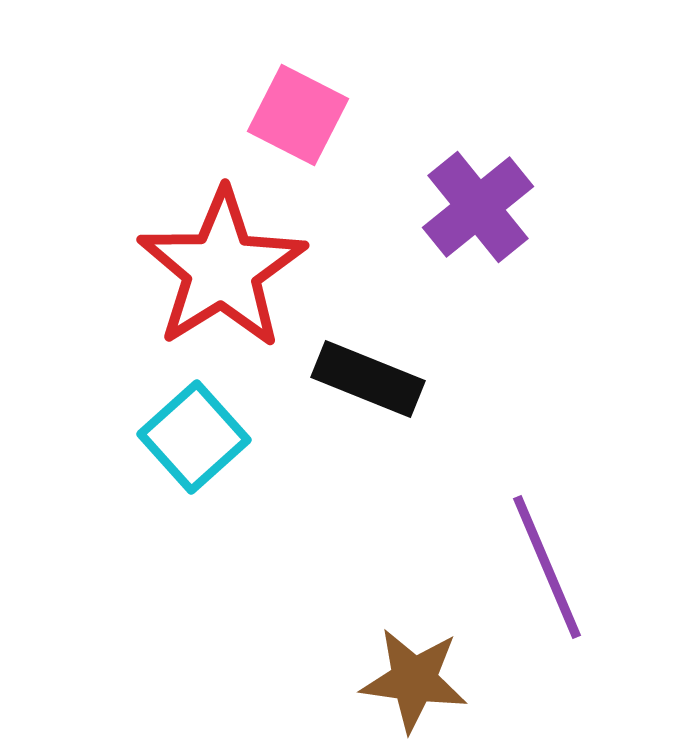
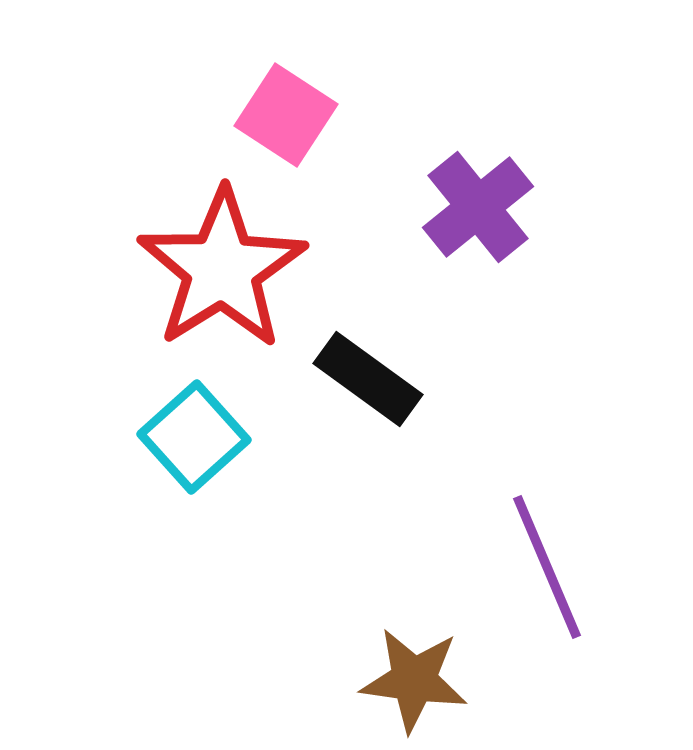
pink square: moved 12 px left; rotated 6 degrees clockwise
black rectangle: rotated 14 degrees clockwise
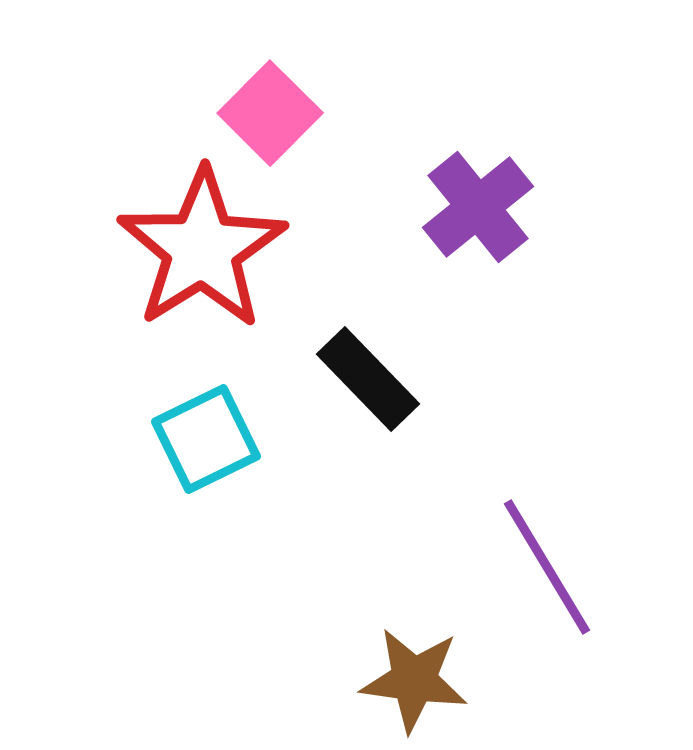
pink square: moved 16 px left, 2 px up; rotated 12 degrees clockwise
red star: moved 20 px left, 20 px up
black rectangle: rotated 10 degrees clockwise
cyan square: moved 12 px right, 2 px down; rotated 16 degrees clockwise
purple line: rotated 8 degrees counterclockwise
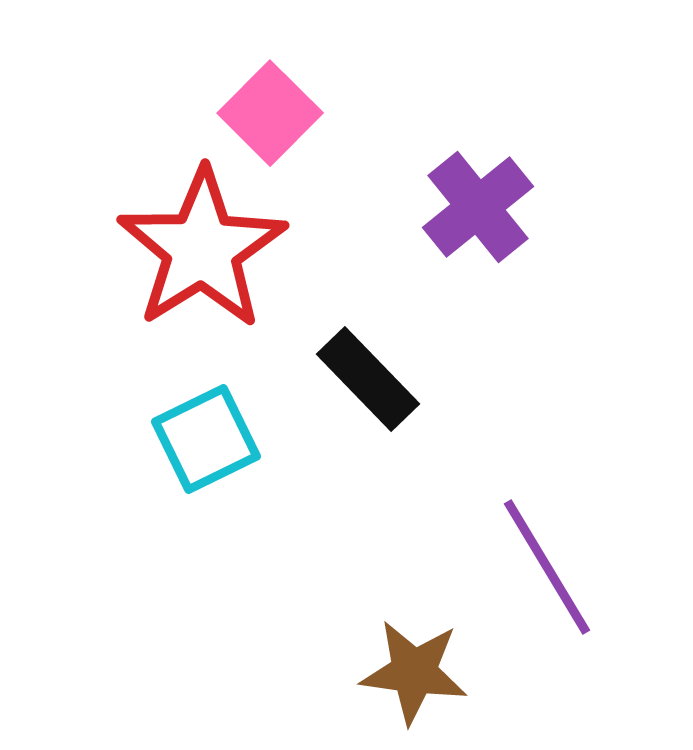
brown star: moved 8 px up
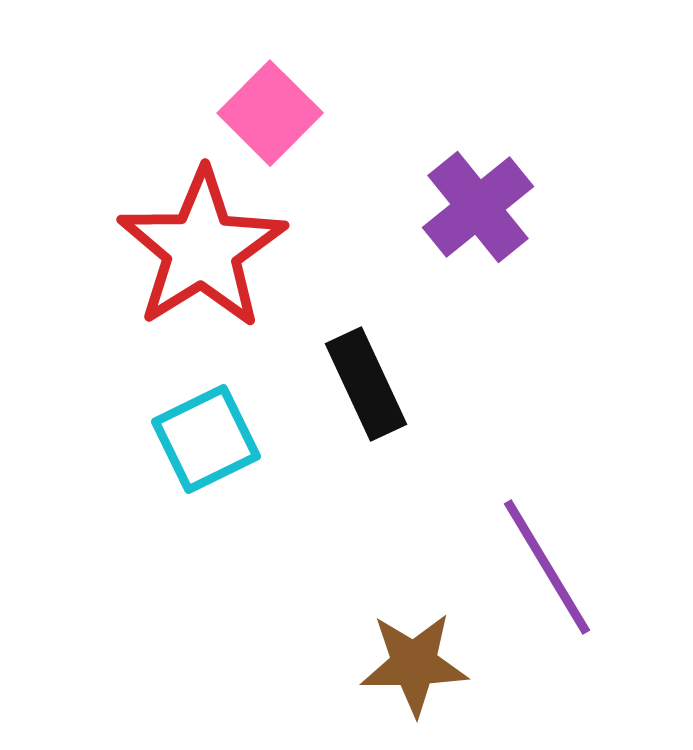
black rectangle: moved 2 px left, 5 px down; rotated 19 degrees clockwise
brown star: moved 8 px up; rotated 9 degrees counterclockwise
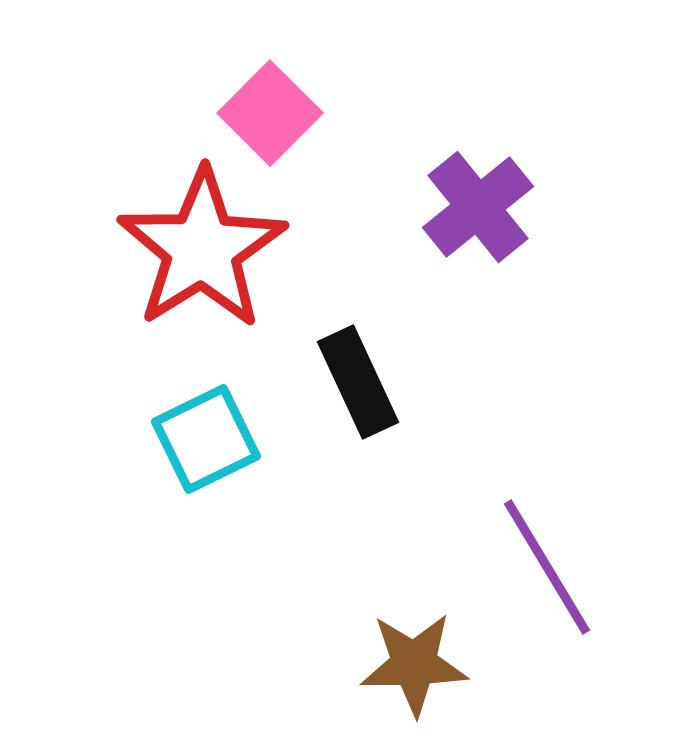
black rectangle: moved 8 px left, 2 px up
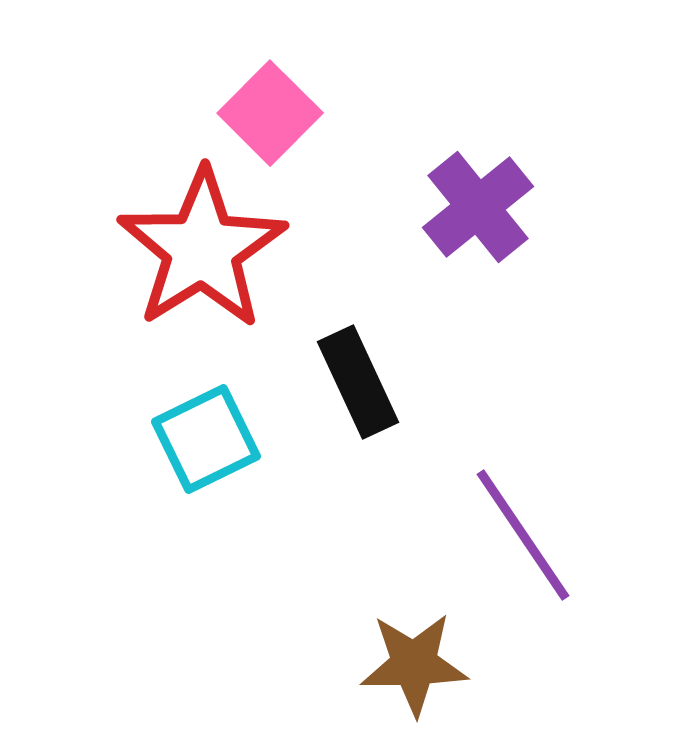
purple line: moved 24 px left, 32 px up; rotated 3 degrees counterclockwise
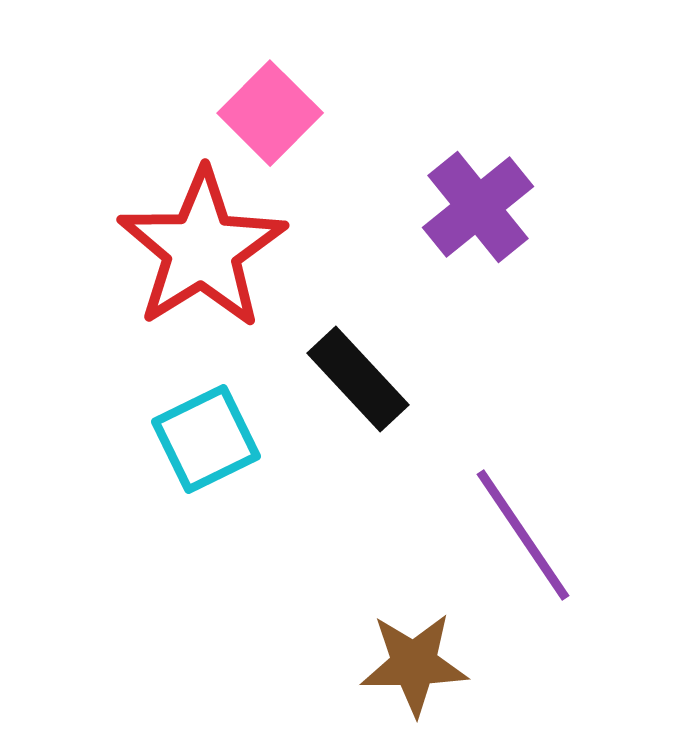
black rectangle: moved 3 px up; rotated 18 degrees counterclockwise
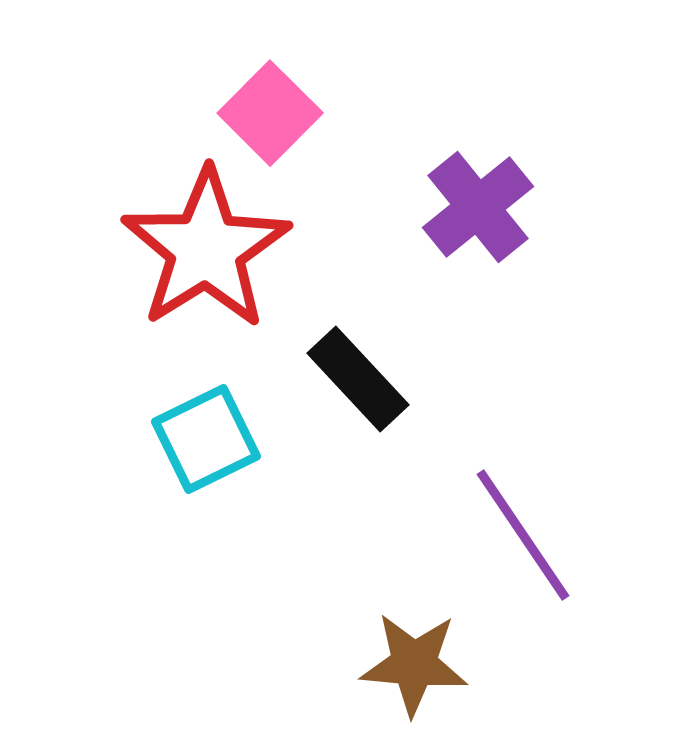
red star: moved 4 px right
brown star: rotated 6 degrees clockwise
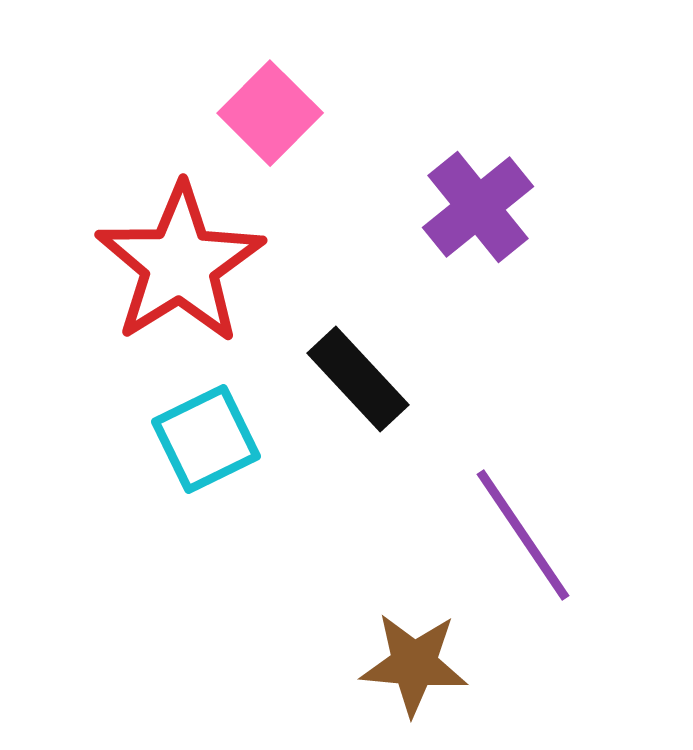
red star: moved 26 px left, 15 px down
